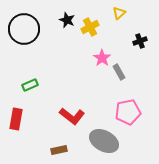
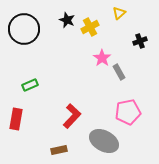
red L-shape: rotated 85 degrees counterclockwise
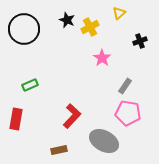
gray rectangle: moved 6 px right, 14 px down; rotated 63 degrees clockwise
pink pentagon: moved 1 px down; rotated 20 degrees clockwise
